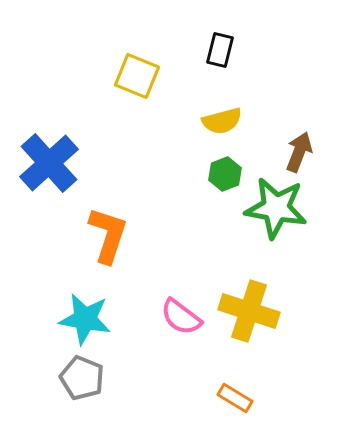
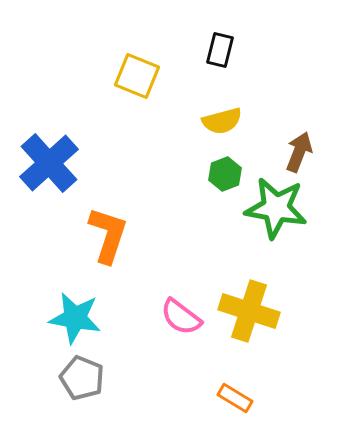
cyan star: moved 10 px left, 1 px up
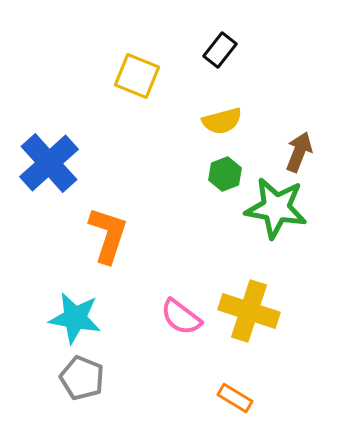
black rectangle: rotated 24 degrees clockwise
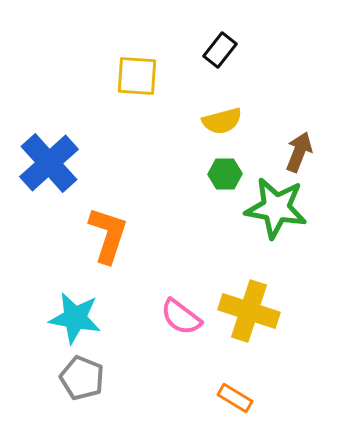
yellow square: rotated 18 degrees counterclockwise
green hexagon: rotated 20 degrees clockwise
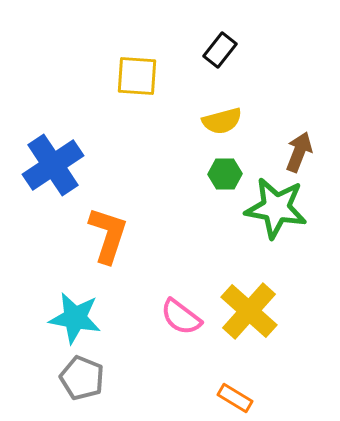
blue cross: moved 4 px right, 2 px down; rotated 8 degrees clockwise
yellow cross: rotated 24 degrees clockwise
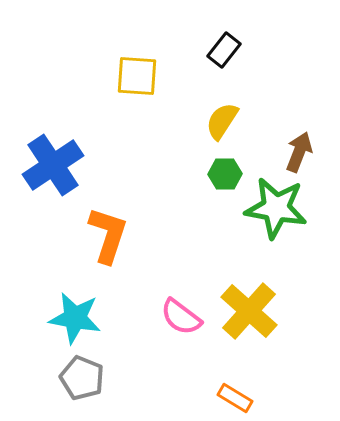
black rectangle: moved 4 px right
yellow semicircle: rotated 138 degrees clockwise
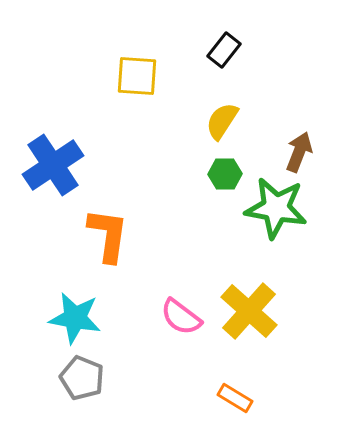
orange L-shape: rotated 10 degrees counterclockwise
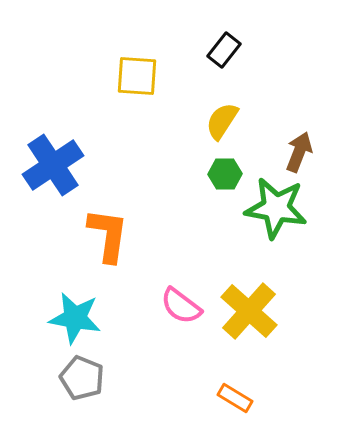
pink semicircle: moved 11 px up
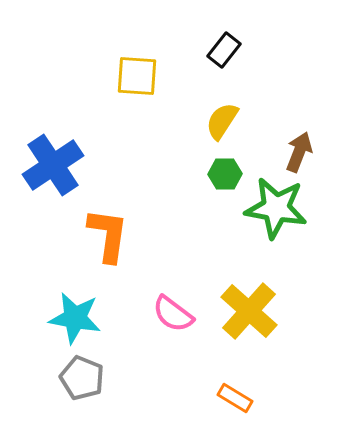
pink semicircle: moved 8 px left, 8 px down
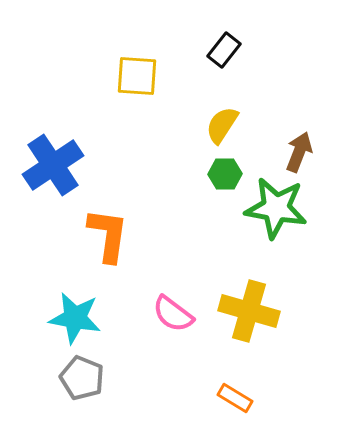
yellow semicircle: moved 4 px down
yellow cross: rotated 26 degrees counterclockwise
